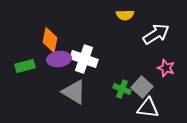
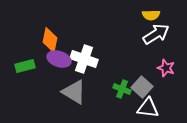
yellow semicircle: moved 26 px right
purple ellipse: rotated 25 degrees clockwise
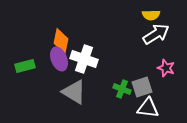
orange diamond: moved 11 px right, 1 px down
purple ellipse: rotated 50 degrees clockwise
gray square: rotated 30 degrees clockwise
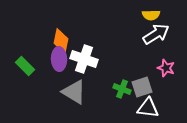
purple ellipse: rotated 20 degrees clockwise
green rectangle: rotated 60 degrees clockwise
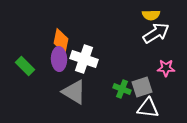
white arrow: moved 1 px up
pink star: rotated 18 degrees counterclockwise
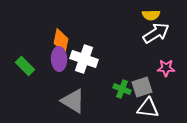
gray triangle: moved 1 px left, 9 px down
